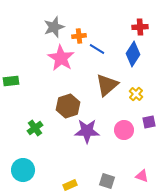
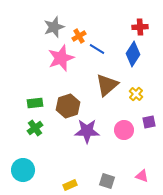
orange cross: rotated 24 degrees counterclockwise
pink star: rotated 20 degrees clockwise
green rectangle: moved 24 px right, 22 px down
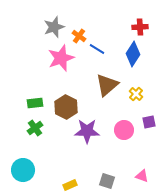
orange cross: rotated 24 degrees counterclockwise
brown hexagon: moved 2 px left, 1 px down; rotated 15 degrees counterclockwise
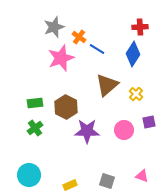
orange cross: moved 1 px down
cyan circle: moved 6 px right, 5 px down
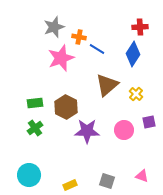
orange cross: rotated 24 degrees counterclockwise
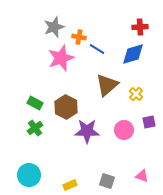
blue diamond: rotated 40 degrees clockwise
green rectangle: rotated 35 degrees clockwise
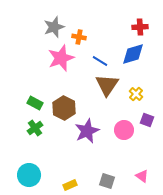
blue line: moved 3 px right, 12 px down
brown triangle: rotated 15 degrees counterclockwise
brown hexagon: moved 2 px left, 1 px down
purple square: moved 2 px left, 2 px up; rotated 32 degrees clockwise
purple star: rotated 25 degrees counterclockwise
pink triangle: rotated 16 degrees clockwise
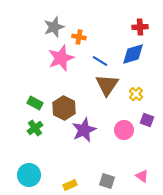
purple star: moved 3 px left, 1 px up
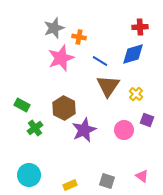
gray star: moved 1 px down
brown triangle: moved 1 px right, 1 px down
green rectangle: moved 13 px left, 2 px down
